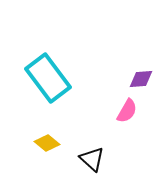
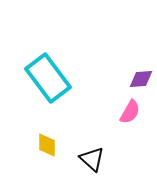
pink semicircle: moved 3 px right, 1 px down
yellow diamond: moved 2 px down; rotated 50 degrees clockwise
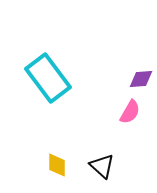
yellow diamond: moved 10 px right, 20 px down
black triangle: moved 10 px right, 7 px down
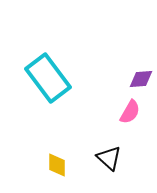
black triangle: moved 7 px right, 8 px up
